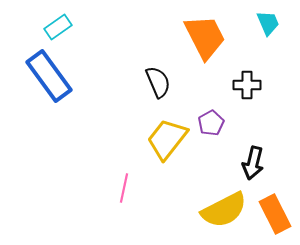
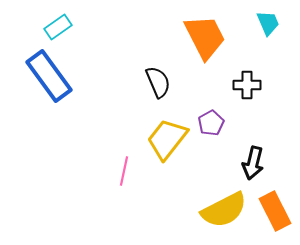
pink line: moved 17 px up
orange rectangle: moved 3 px up
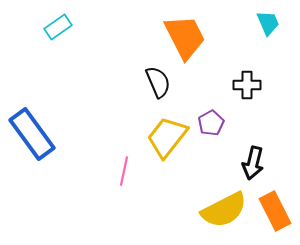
orange trapezoid: moved 20 px left
blue rectangle: moved 17 px left, 58 px down
yellow trapezoid: moved 2 px up
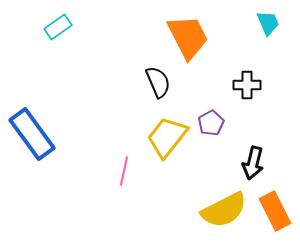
orange trapezoid: moved 3 px right
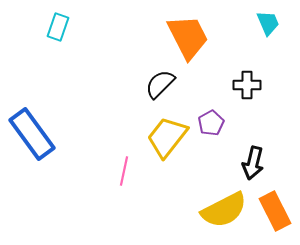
cyan rectangle: rotated 36 degrees counterclockwise
black semicircle: moved 2 px right, 2 px down; rotated 112 degrees counterclockwise
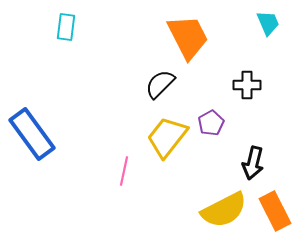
cyan rectangle: moved 8 px right; rotated 12 degrees counterclockwise
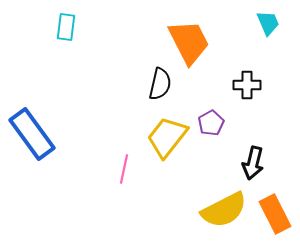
orange trapezoid: moved 1 px right, 5 px down
black semicircle: rotated 148 degrees clockwise
pink line: moved 2 px up
orange rectangle: moved 3 px down
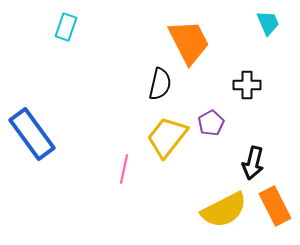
cyan rectangle: rotated 12 degrees clockwise
orange rectangle: moved 8 px up
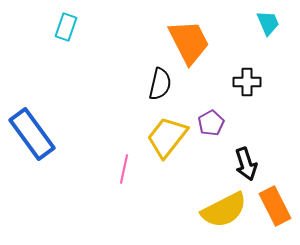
black cross: moved 3 px up
black arrow: moved 7 px left, 1 px down; rotated 32 degrees counterclockwise
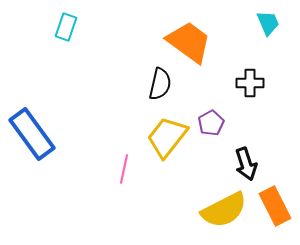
orange trapezoid: rotated 27 degrees counterclockwise
black cross: moved 3 px right, 1 px down
